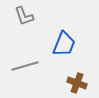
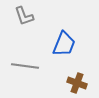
gray line: rotated 24 degrees clockwise
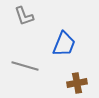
gray line: rotated 8 degrees clockwise
brown cross: rotated 30 degrees counterclockwise
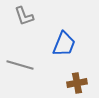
gray line: moved 5 px left, 1 px up
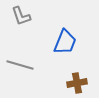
gray L-shape: moved 3 px left
blue trapezoid: moved 1 px right, 2 px up
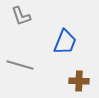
brown cross: moved 2 px right, 2 px up; rotated 12 degrees clockwise
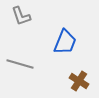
gray line: moved 1 px up
brown cross: rotated 30 degrees clockwise
